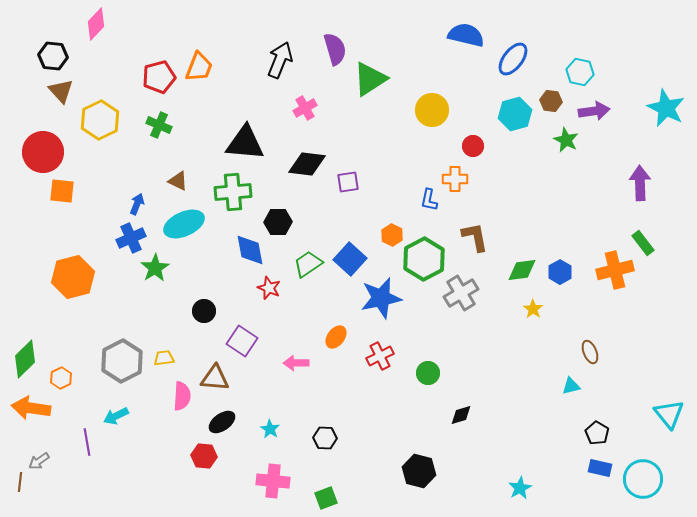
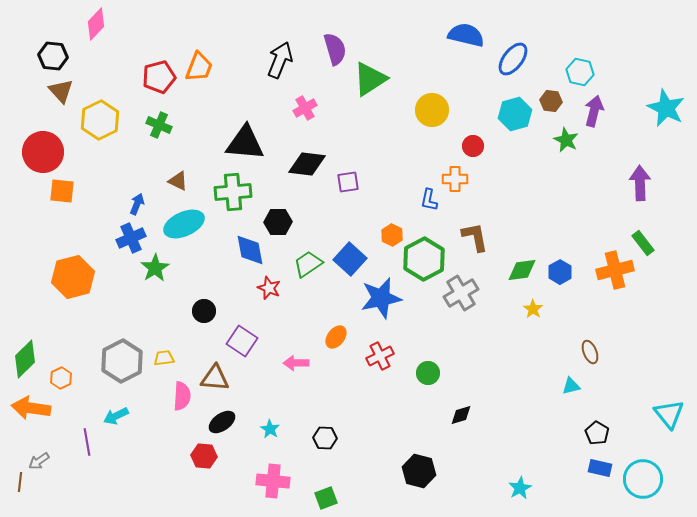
purple arrow at (594, 111): rotated 68 degrees counterclockwise
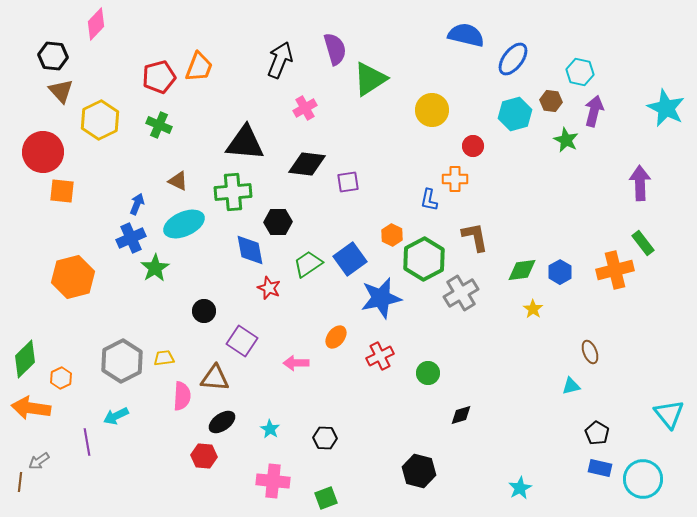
blue square at (350, 259): rotated 12 degrees clockwise
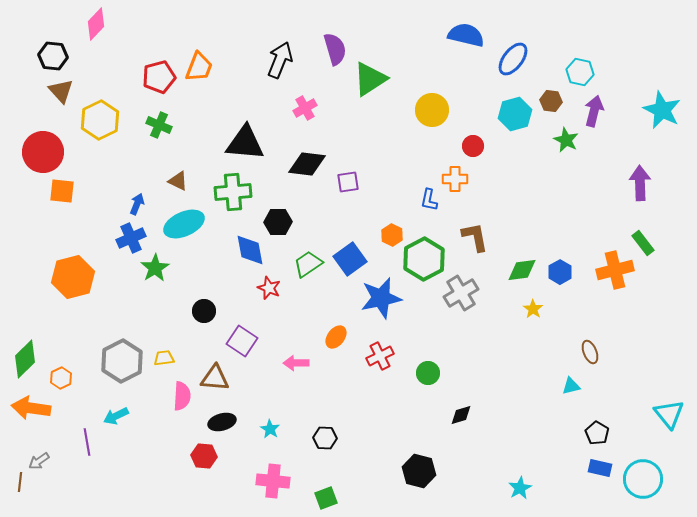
cyan star at (666, 108): moved 4 px left, 2 px down
black ellipse at (222, 422): rotated 20 degrees clockwise
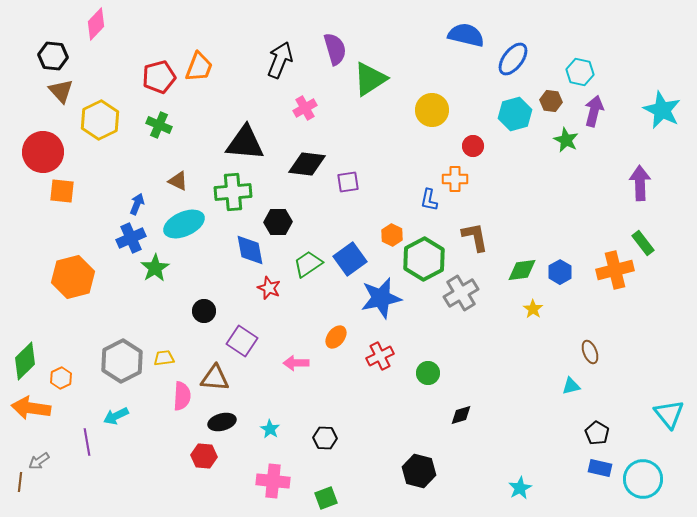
green diamond at (25, 359): moved 2 px down
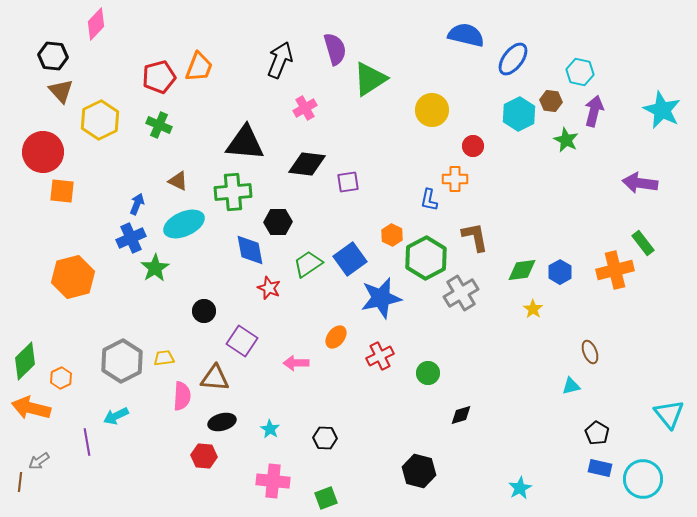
cyan hexagon at (515, 114): moved 4 px right; rotated 12 degrees counterclockwise
purple arrow at (640, 183): rotated 80 degrees counterclockwise
green hexagon at (424, 259): moved 2 px right, 1 px up
orange arrow at (31, 408): rotated 6 degrees clockwise
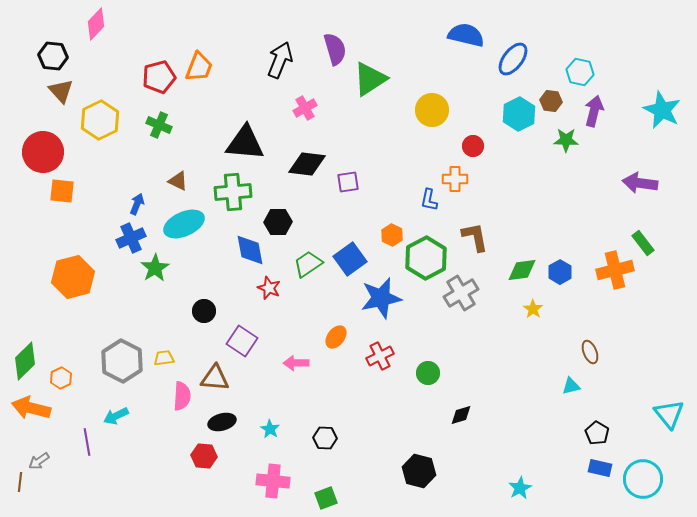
green star at (566, 140): rotated 25 degrees counterclockwise
gray hexagon at (122, 361): rotated 6 degrees counterclockwise
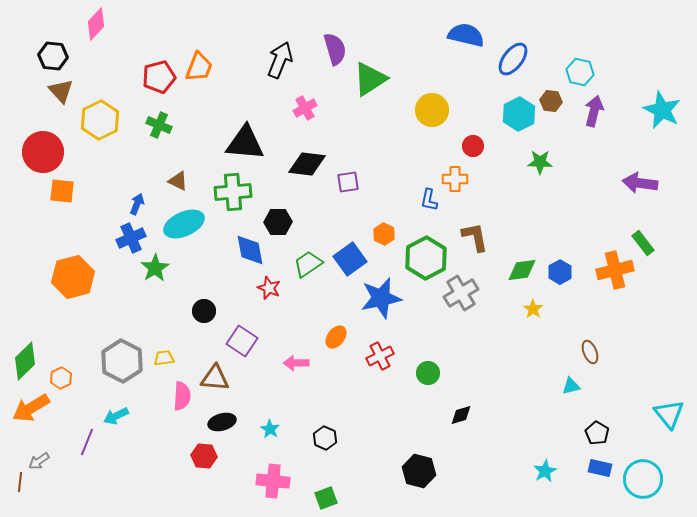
green star at (566, 140): moved 26 px left, 22 px down
orange hexagon at (392, 235): moved 8 px left, 1 px up
orange arrow at (31, 408): rotated 45 degrees counterclockwise
black hexagon at (325, 438): rotated 20 degrees clockwise
purple line at (87, 442): rotated 32 degrees clockwise
cyan star at (520, 488): moved 25 px right, 17 px up
